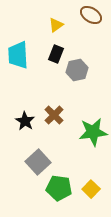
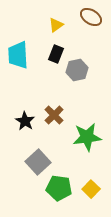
brown ellipse: moved 2 px down
green star: moved 6 px left, 5 px down
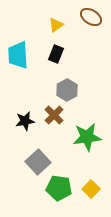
gray hexagon: moved 10 px left, 20 px down; rotated 15 degrees counterclockwise
black star: rotated 30 degrees clockwise
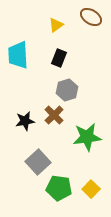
black rectangle: moved 3 px right, 4 px down
gray hexagon: rotated 10 degrees clockwise
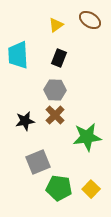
brown ellipse: moved 1 px left, 3 px down
gray hexagon: moved 12 px left; rotated 20 degrees clockwise
brown cross: moved 1 px right
gray square: rotated 20 degrees clockwise
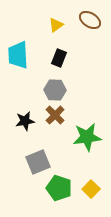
green pentagon: rotated 10 degrees clockwise
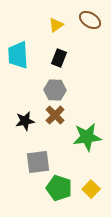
gray square: rotated 15 degrees clockwise
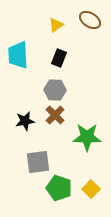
green star: rotated 8 degrees clockwise
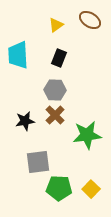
green star: moved 2 px up; rotated 8 degrees counterclockwise
green pentagon: rotated 15 degrees counterclockwise
